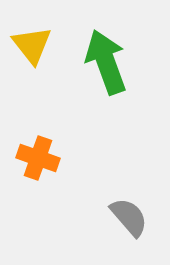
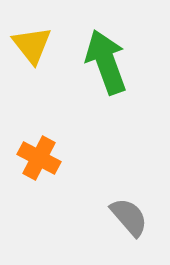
orange cross: moved 1 px right; rotated 9 degrees clockwise
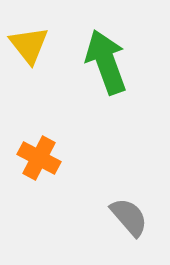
yellow triangle: moved 3 px left
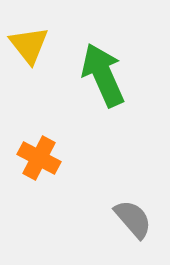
green arrow: moved 3 px left, 13 px down; rotated 4 degrees counterclockwise
gray semicircle: moved 4 px right, 2 px down
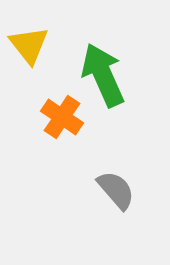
orange cross: moved 23 px right, 41 px up; rotated 6 degrees clockwise
gray semicircle: moved 17 px left, 29 px up
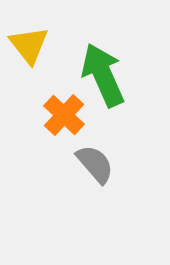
orange cross: moved 2 px right, 2 px up; rotated 9 degrees clockwise
gray semicircle: moved 21 px left, 26 px up
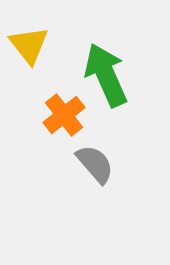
green arrow: moved 3 px right
orange cross: rotated 9 degrees clockwise
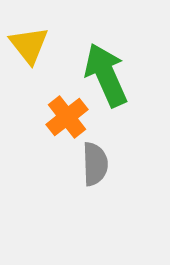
orange cross: moved 3 px right, 2 px down
gray semicircle: rotated 39 degrees clockwise
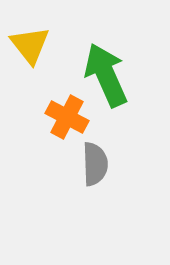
yellow triangle: moved 1 px right
orange cross: rotated 24 degrees counterclockwise
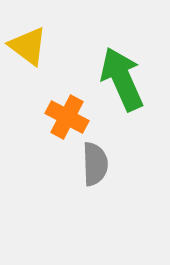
yellow triangle: moved 2 px left, 1 px down; rotated 15 degrees counterclockwise
green arrow: moved 16 px right, 4 px down
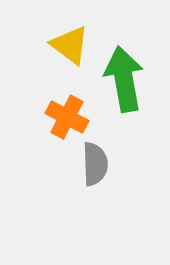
yellow triangle: moved 42 px right, 1 px up
green arrow: moved 2 px right; rotated 14 degrees clockwise
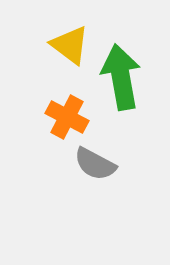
green arrow: moved 3 px left, 2 px up
gray semicircle: rotated 120 degrees clockwise
